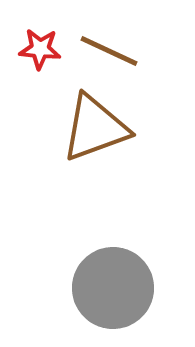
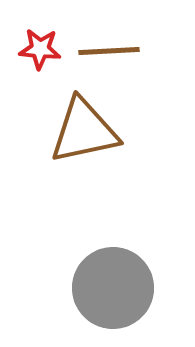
brown line: rotated 28 degrees counterclockwise
brown triangle: moved 11 px left, 3 px down; rotated 8 degrees clockwise
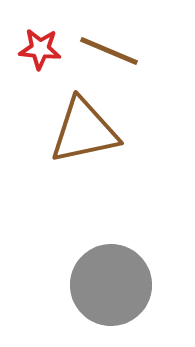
brown line: rotated 26 degrees clockwise
gray circle: moved 2 px left, 3 px up
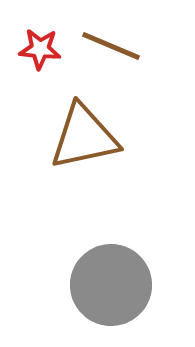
brown line: moved 2 px right, 5 px up
brown triangle: moved 6 px down
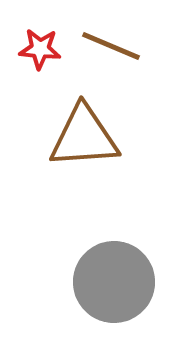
brown triangle: rotated 8 degrees clockwise
gray circle: moved 3 px right, 3 px up
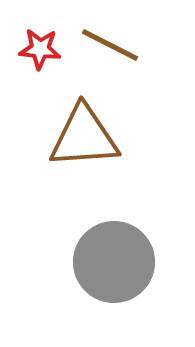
brown line: moved 1 px left, 1 px up; rotated 4 degrees clockwise
gray circle: moved 20 px up
